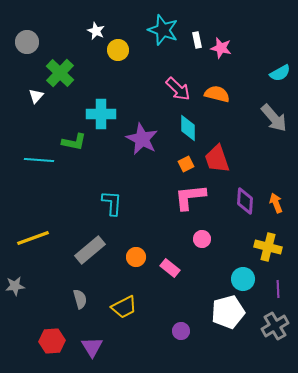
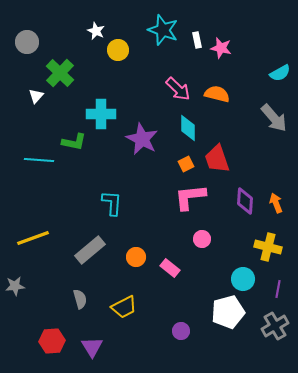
purple line: rotated 12 degrees clockwise
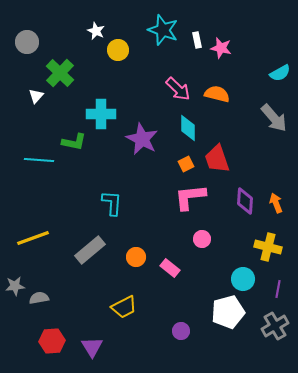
gray semicircle: moved 41 px left, 1 px up; rotated 84 degrees counterclockwise
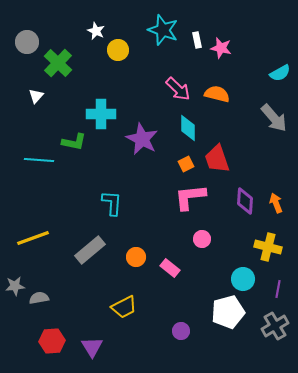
green cross: moved 2 px left, 10 px up
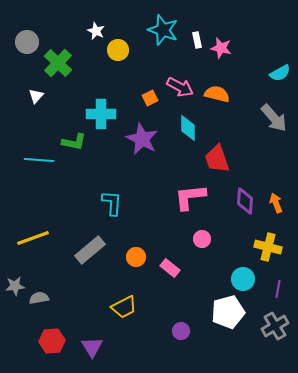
pink arrow: moved 2 px right, 2 px up; rotated 16 degrees counterclockwise
orange square: moved 36 px left, 66 px up
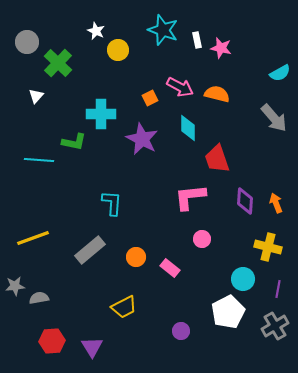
white pentagon: rotated 12 degrees counterclockwise
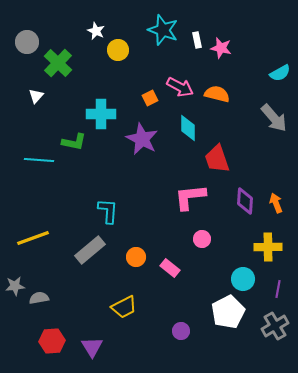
cyan L-shape: moved 4 px left, 8 px down
yellow cross: rotated 16 degrees counterclockwise
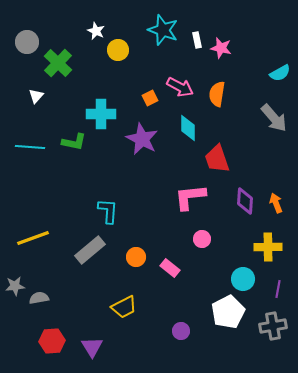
orange semicircle: rotated 95 degrees counterclockwise
cyan line: moved 9 px left, 13 px up
gray cross: moved 2 px left; rotated 20 degrees clockwise
